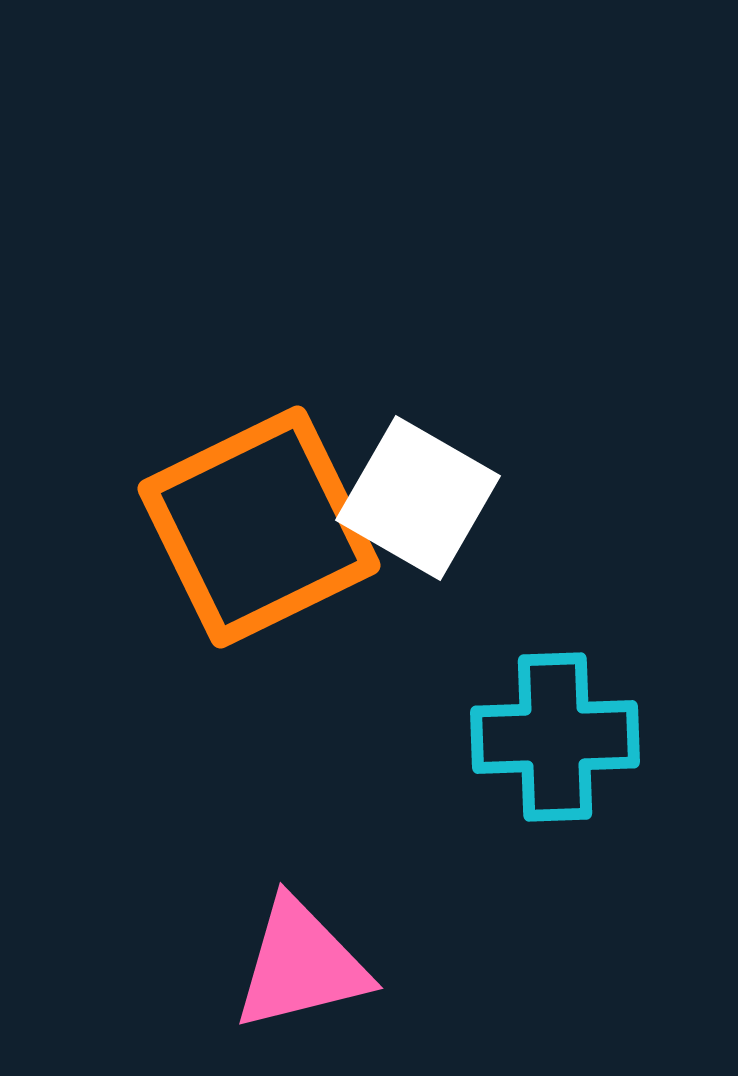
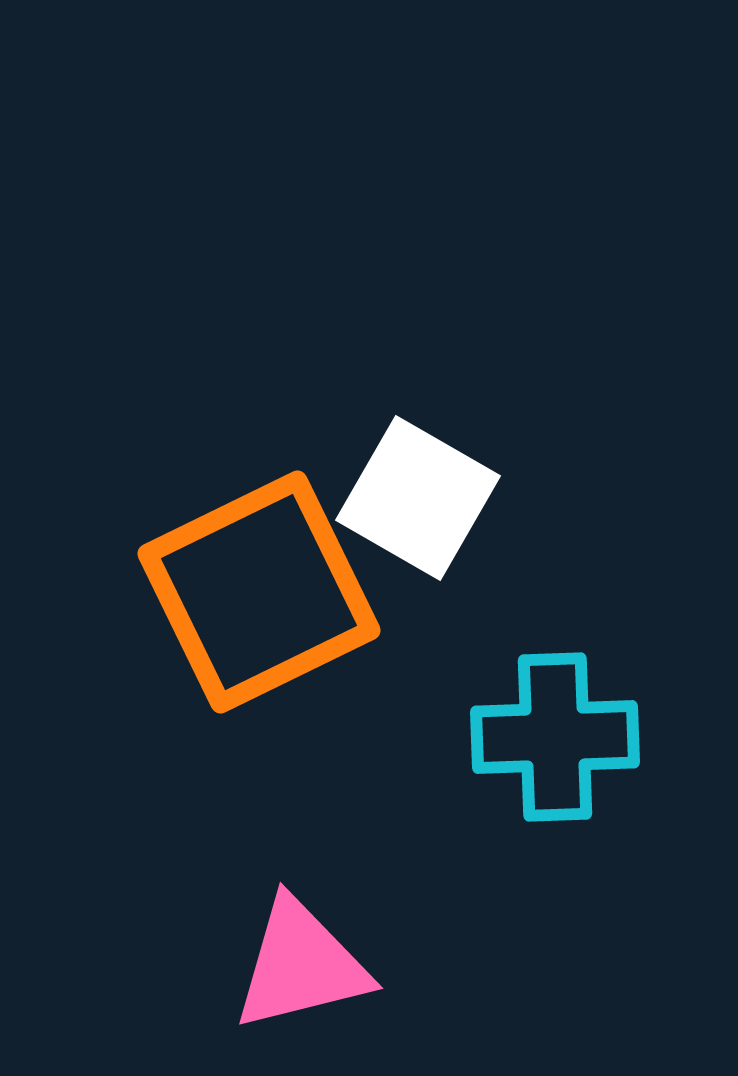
orange square: moved 65 px down
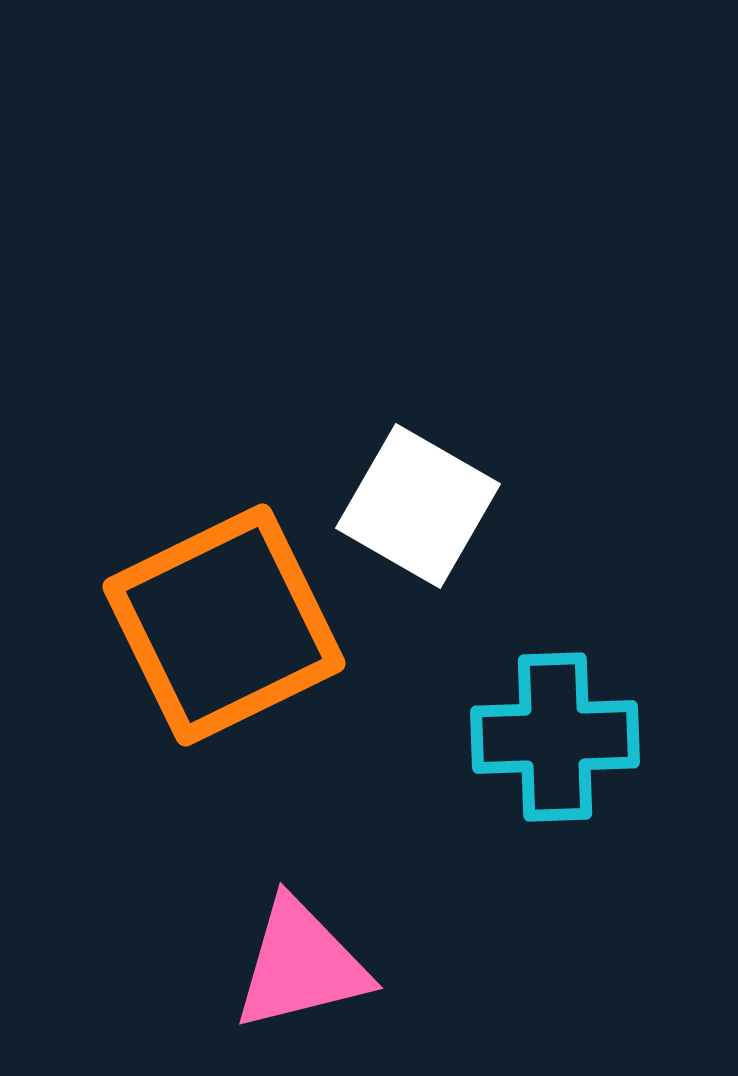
white square: moved 8 px down
orange square: moved 35 px left, 33 px down
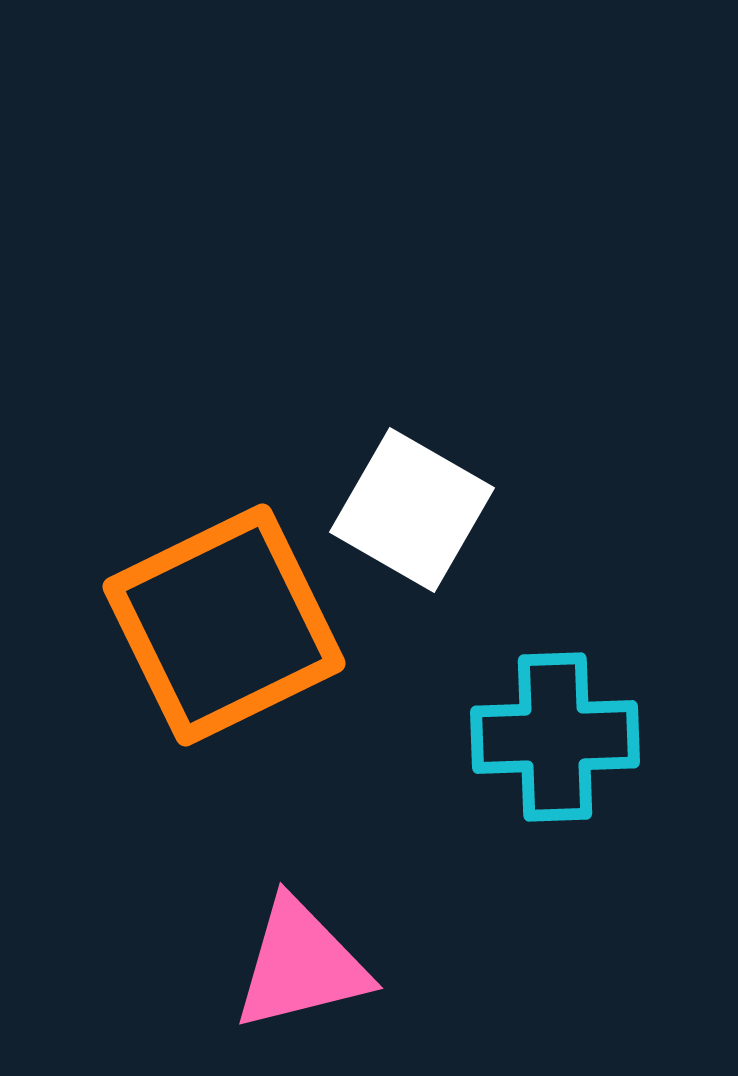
white square: moved 6 px left, 4 px down
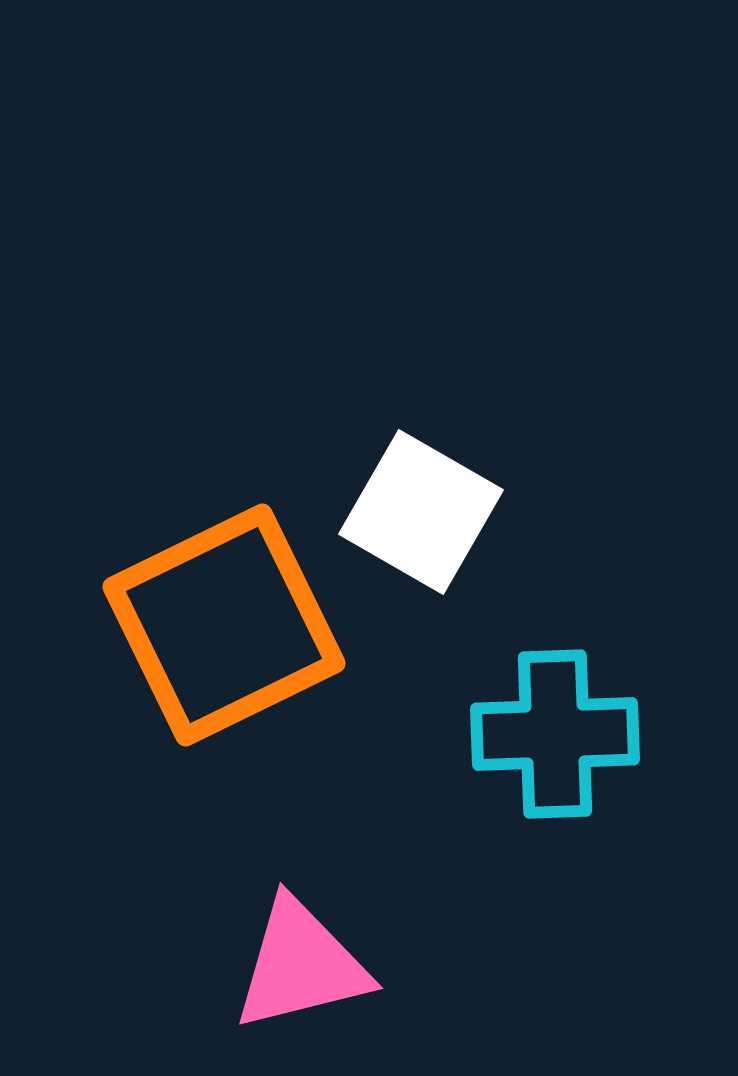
white square: moved 9 px right, 2 px down
cyan cross: moved 3 px up
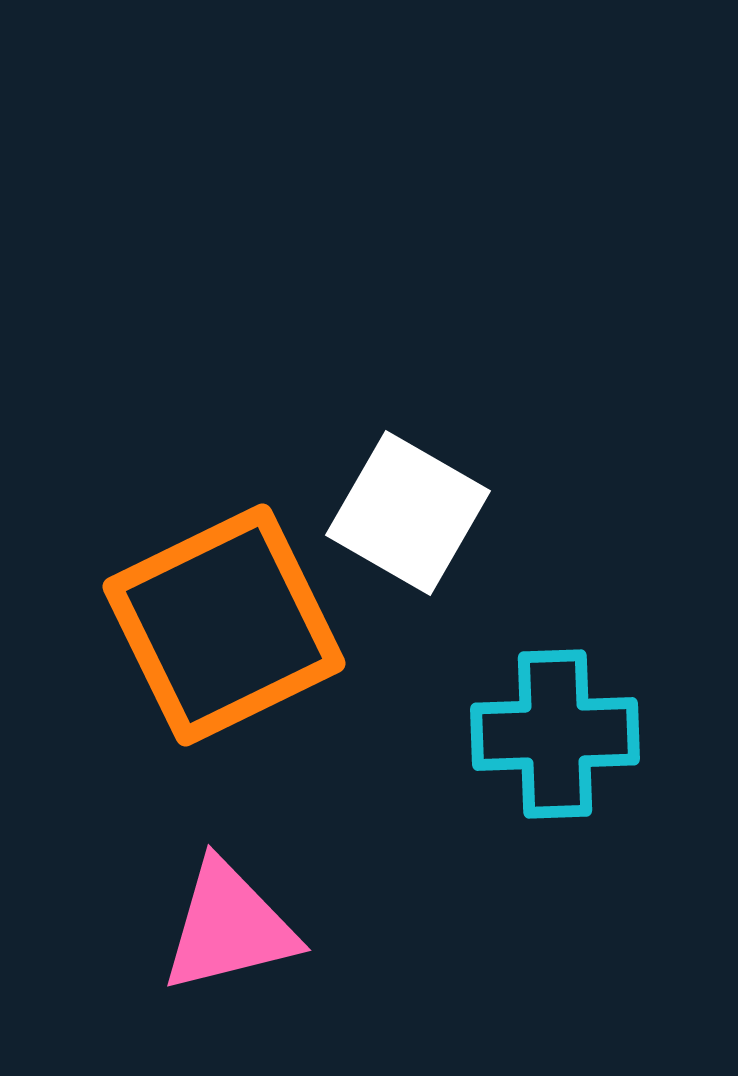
white square: moved 13 px left, 1 px down
pink triangle: moved 72 px left, 38 px up
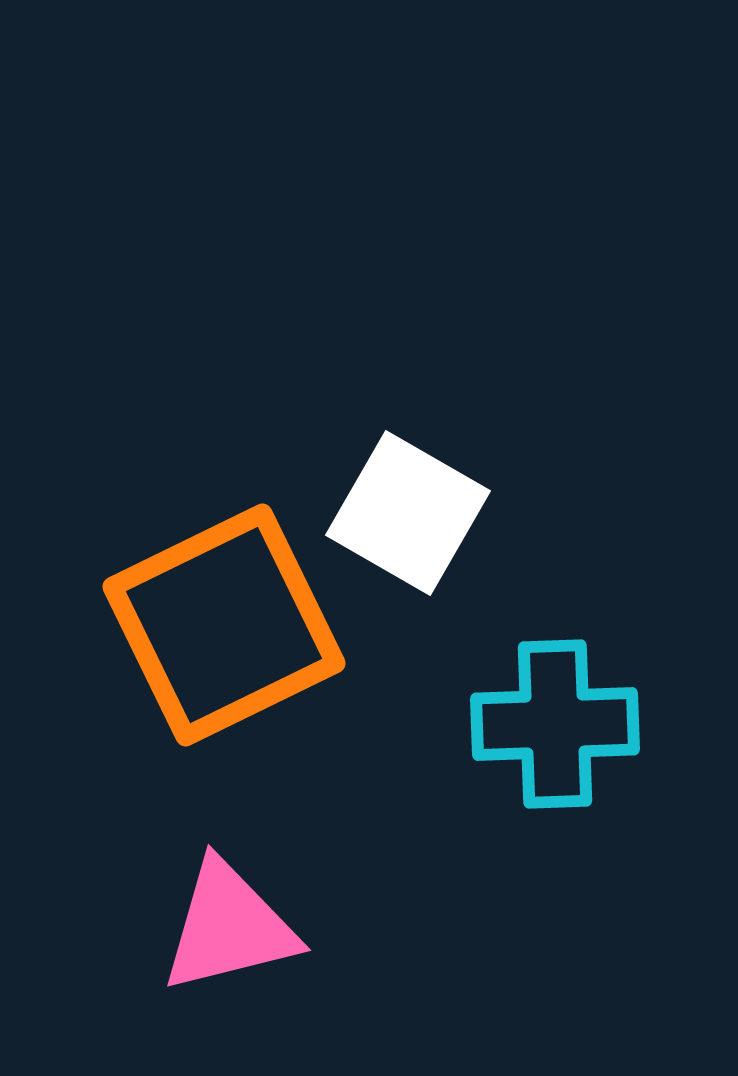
cyan cross: moved 10 px up
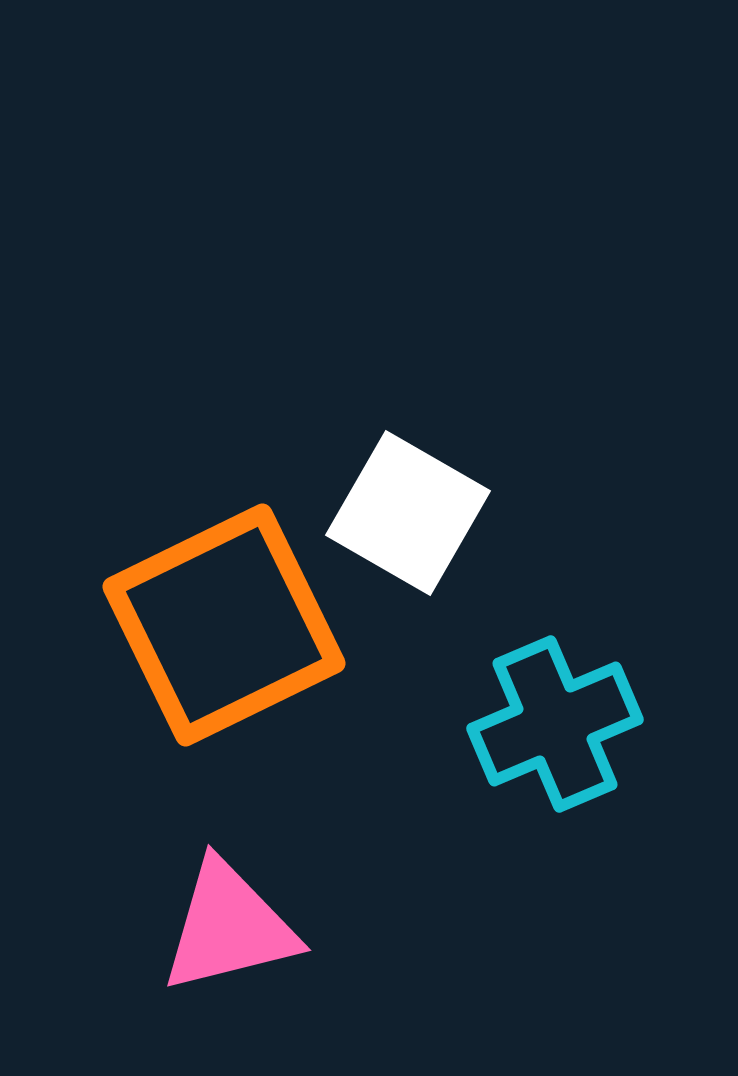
cyan cross: rotated 21 degrees counterclockwise
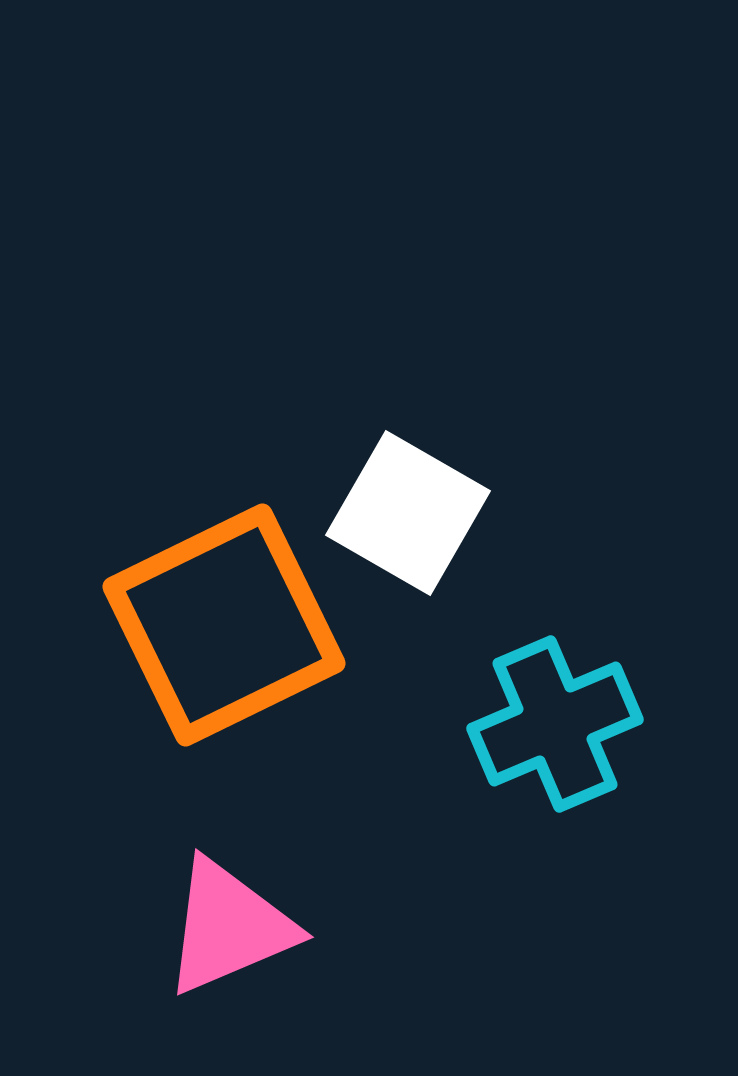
pink triangle: rotated 9 degrees counterclockwise
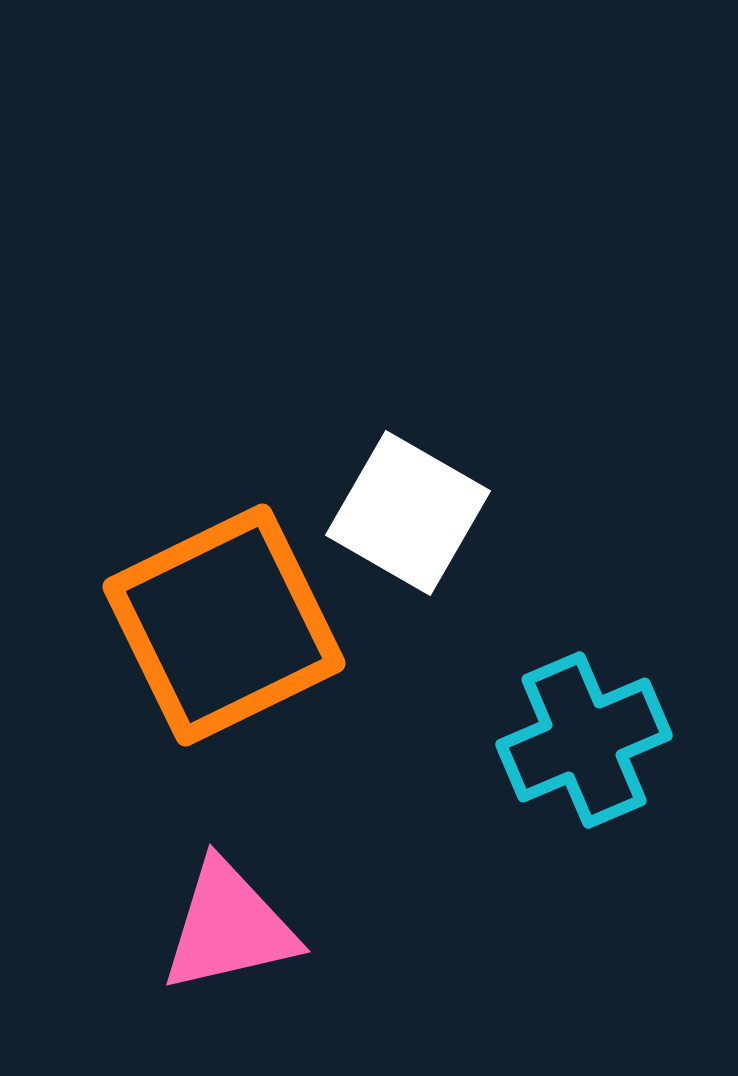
cyan cross: moved 29 px right, 16 px down
pink triangle: rotated 10 degrees clockwise
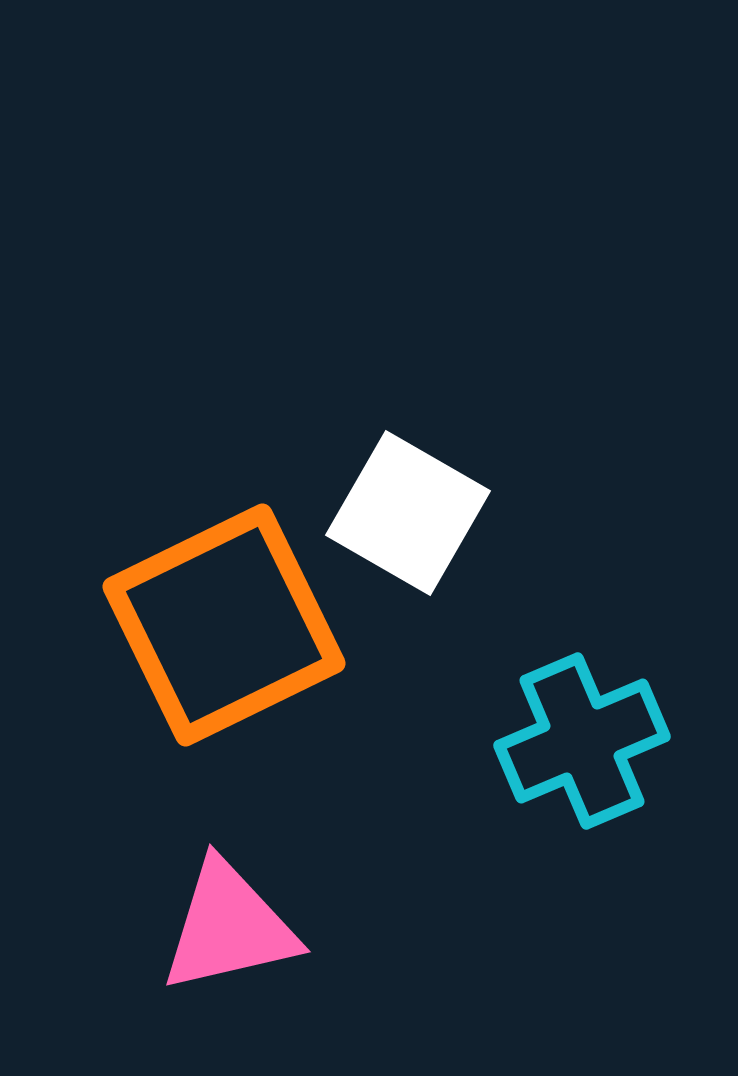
cyan cross: moved 2 px left, 1 px down
